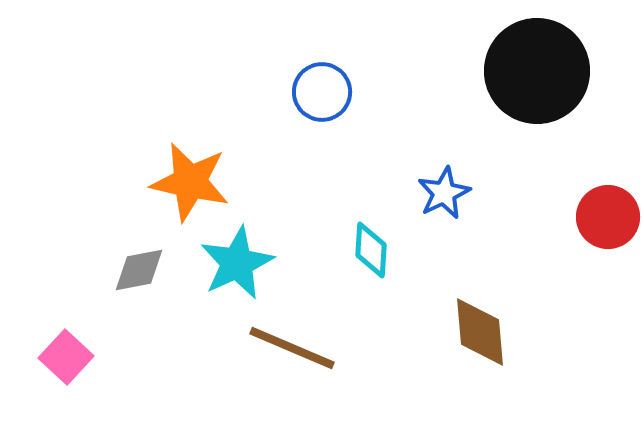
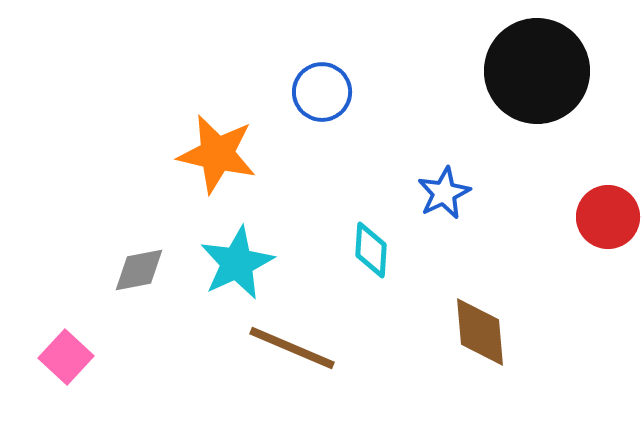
orange star: moved 27 px right, 28 px up
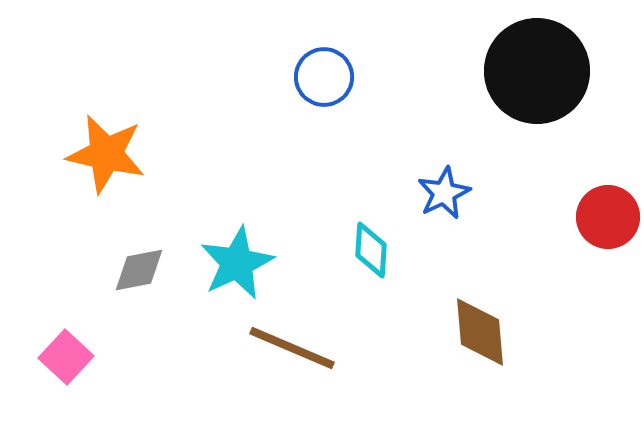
blue circle: moved 2 px right, 15 px up
orange star: moved 111 px left
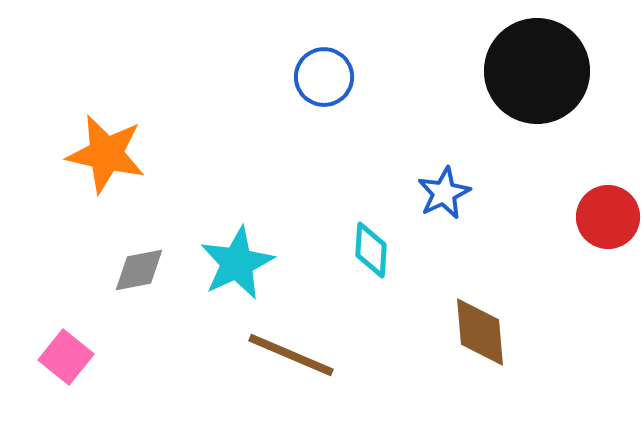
brown line: moved 1 px left, 7 px down
pink square: rotated 4 degrees counterclockwise
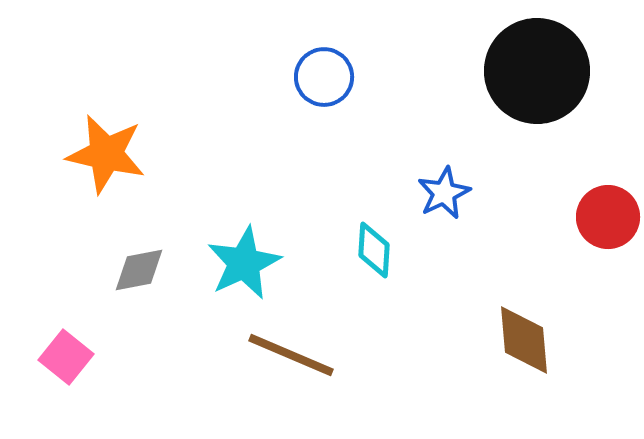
cyan diamond: moved 3 px right
cyan star: moved 7 px right
brown diamond: moved 44 px right, 8 px down
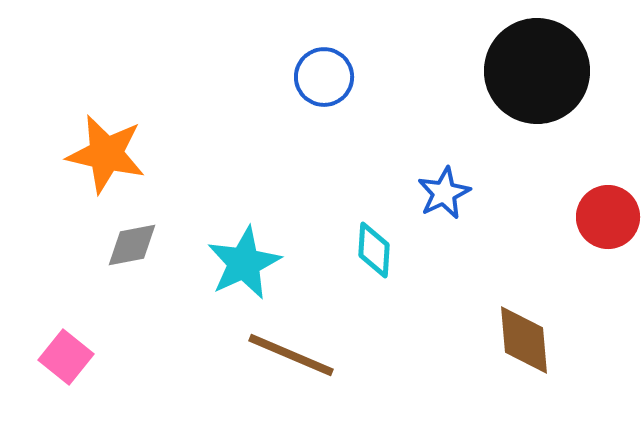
gray diamond: moved 7 px left, 25 px up
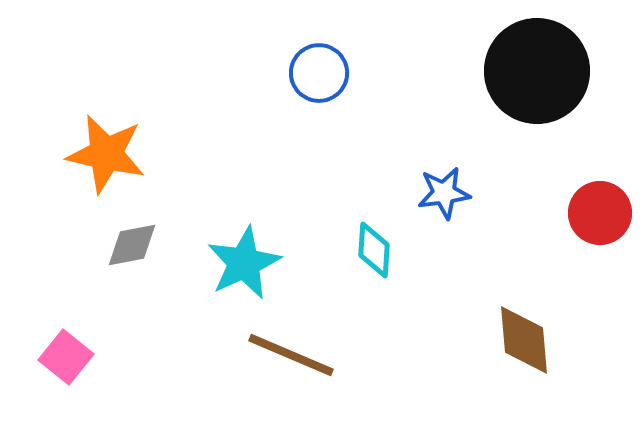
blue circle: moved 5 px left, 4 px up
blue star: rotated 18 degrees clockwise
red circle: moved 8 px left, 4 px up
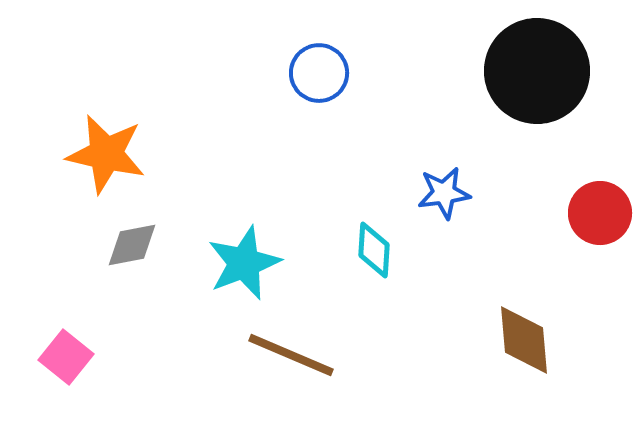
cyan star: rotated 4 degrees clockwise
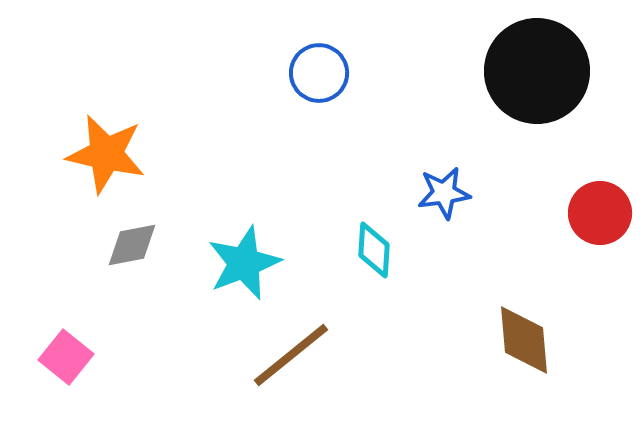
brown line: rotated 62 degrees counterclockwise
